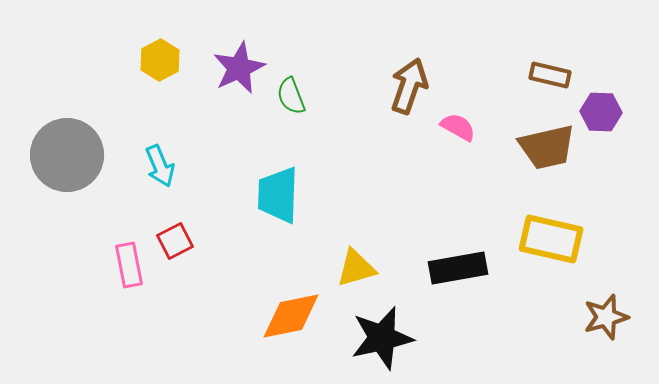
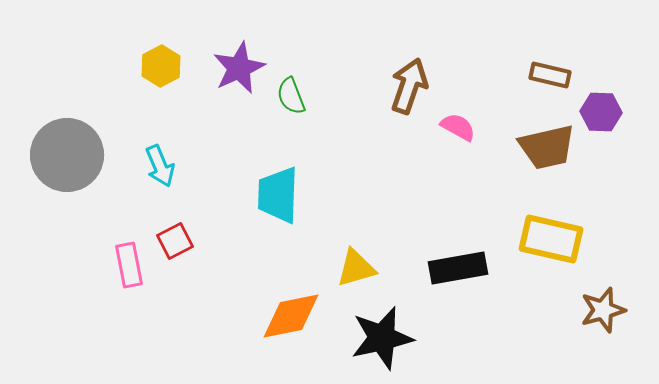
yellow hexagon: moved 1 px right, 6 px down
brown star: moved 3 px left, 7 px up
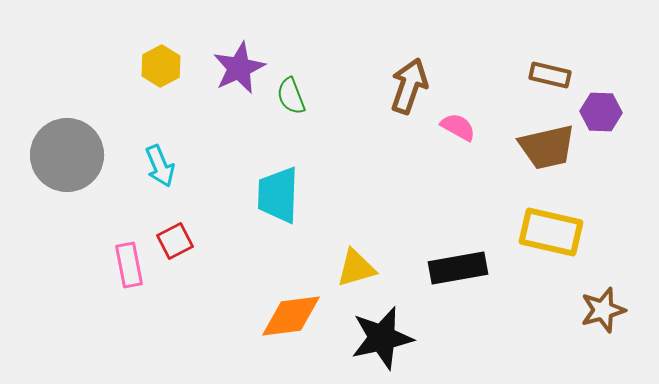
yellow rectangle: moved 7 px up
orange diamond: rotated 4 degrees clockwise
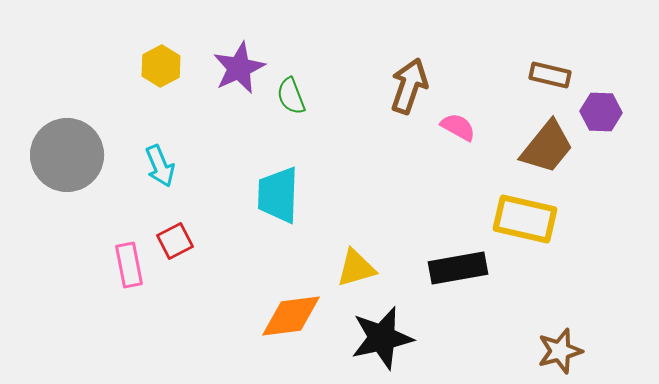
brown trapezoid: rotated 38 degrees counterclockwise
yellow rectangle: moved 26 px left, 13 px up
brown star: moved 43 px left, 41 px down
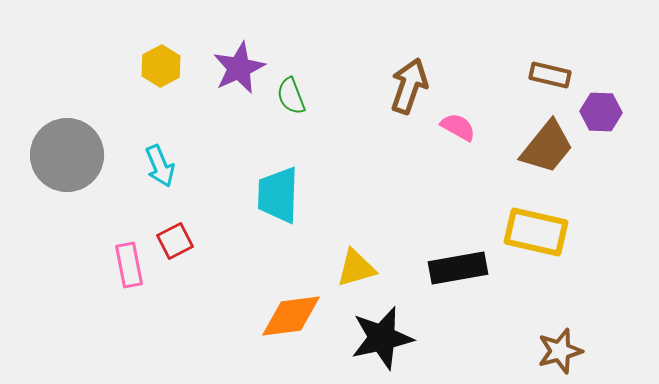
yellow rectangle: moved 11 px right, 13 px down
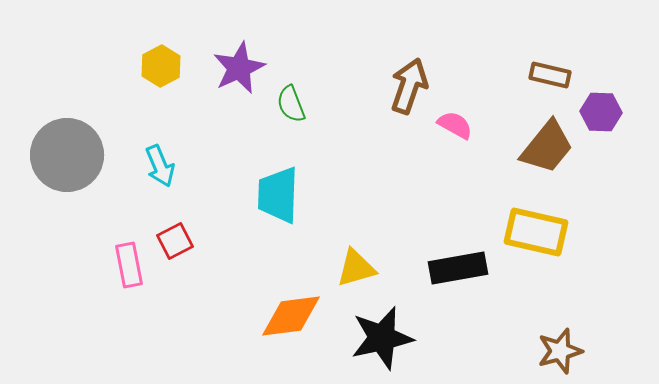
green semicircle: moved 8 px down
pink semicircle: moved 3 px left, 2 px up
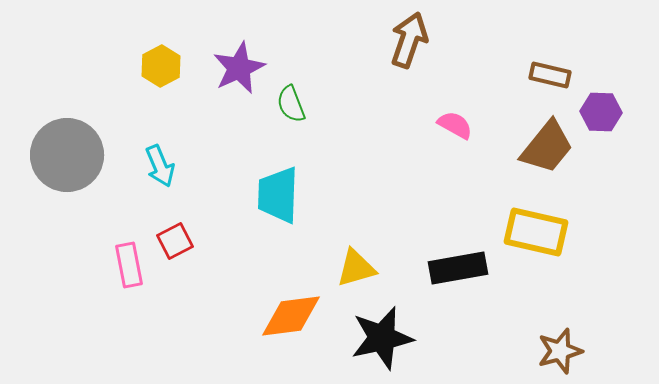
brown arrow: moved 46 px up
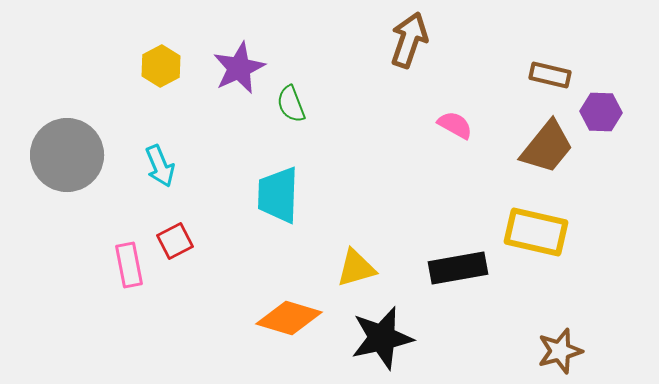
orange diamond: moved 2 px left, 2 px down; rotated 24 degrees clockwise
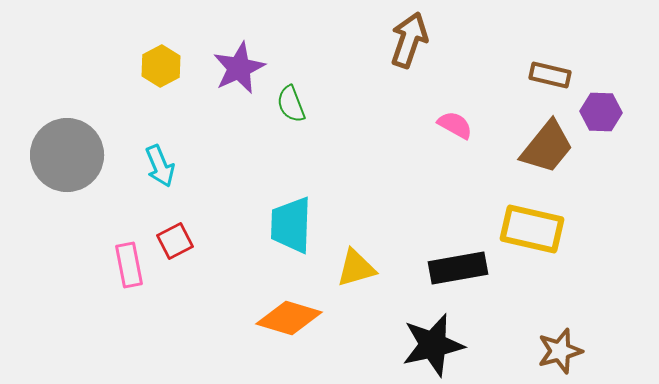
cyan trapezoid: moved 13 px right, 30 px down
yellow rectangle: moved 4 px left, 3 px up
black star: moved 51 px right, 7 px down
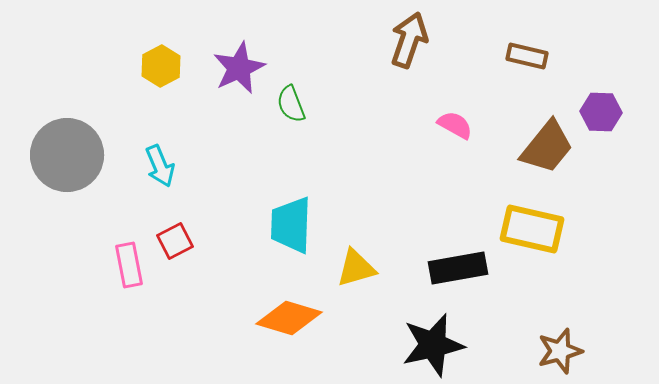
brown rectangle: moved 23 px left, 19 px up
